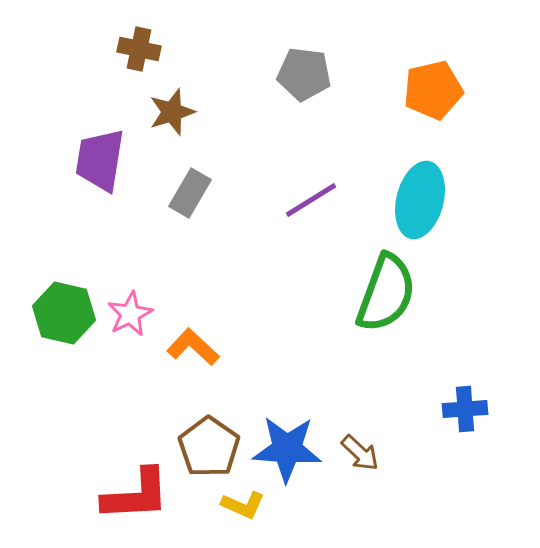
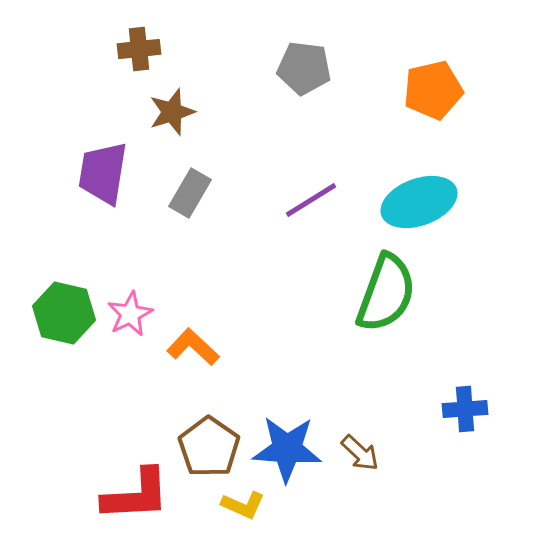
brown cross: rotated 18 degrees counterclockwise
gray pentagon: moved 6 px up
purple trapezoid: moved 3 px right, 13 px down
cyan ellipse: moved 1 px left, 2 px down; rotated 56 degrees clockwise
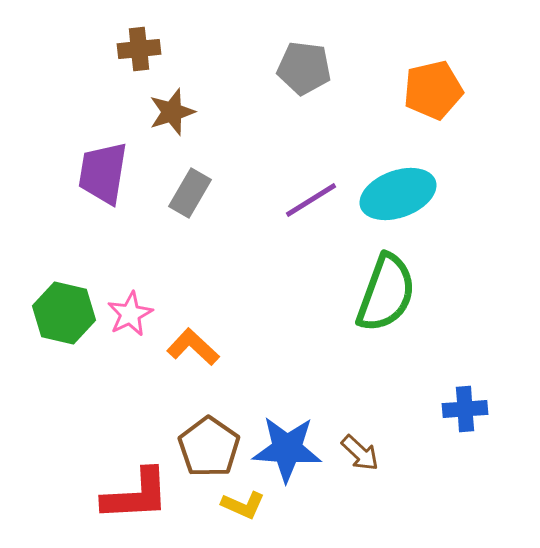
cyan ellipse: moved 21 px left, 8 px up
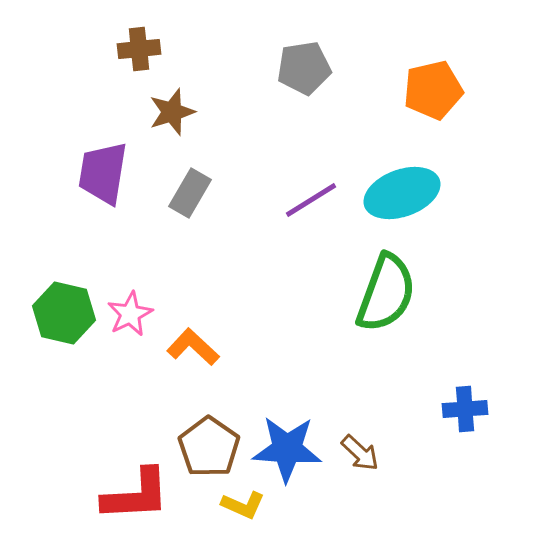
gray pentagon: rotated 16 degrees counterclockwise
cyan ellipse: moved 4 px right, 1 px up
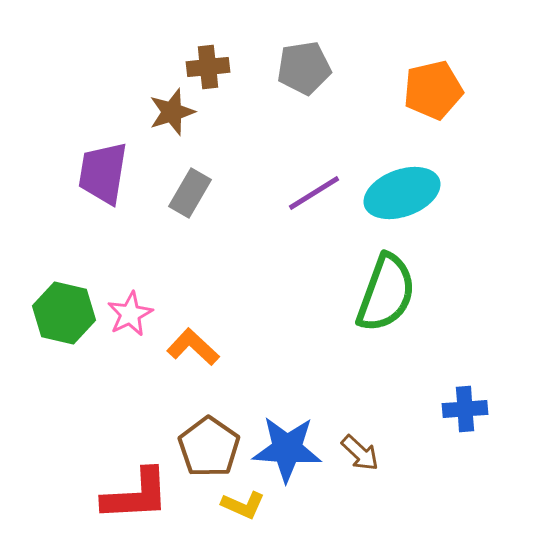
brown cross: moved 69 px right, 18 px down
purple line: moved 3 px right, 7 px up
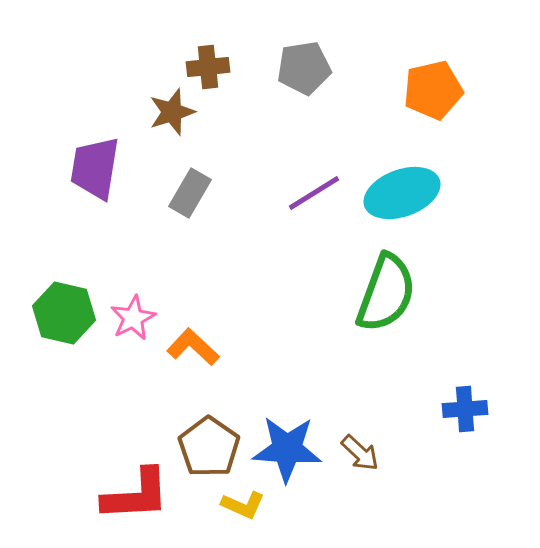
purple trapezoid: moved 8 px left, 5 px up
pink star: moved 3 px right, 4 px down
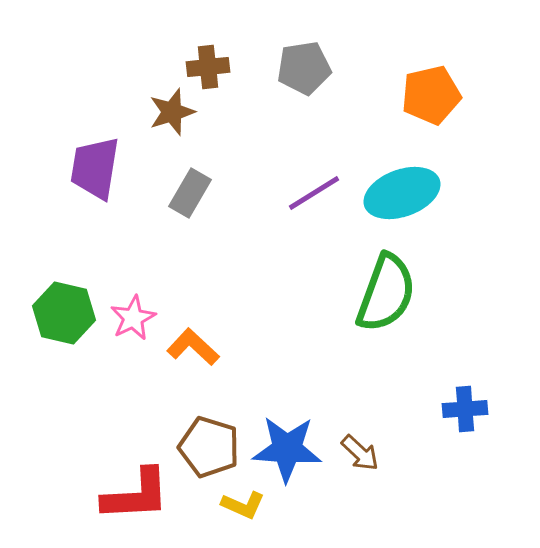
orange pentagon: moved 2 px left, 5 px down
brown pentagon: rotated 18 degrees counterclockwise
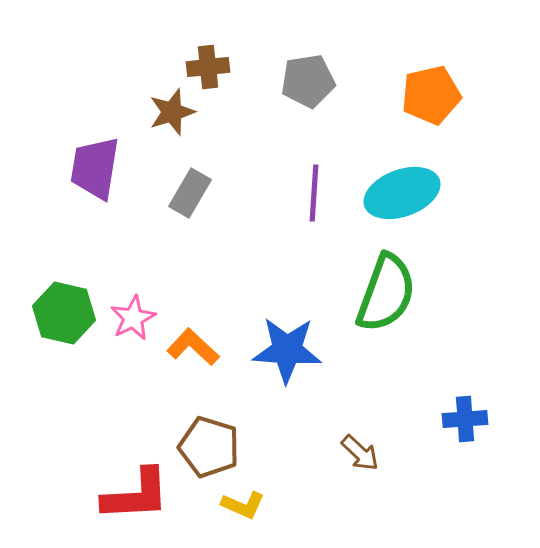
gray pentagon: moved 4 px right, 13 px down
purple line: rotated 54 degrees counterclockwise
blue cross: moved 10 px down
blue star: moved 99 px up
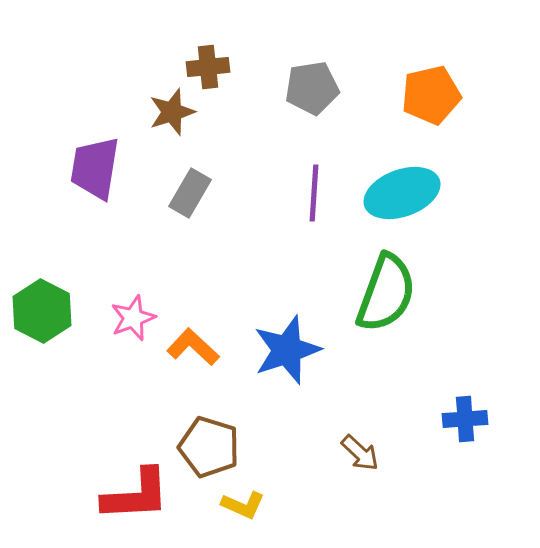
gray pentagon: moved 4 px right, 7 px down
green hexagon: moved 22 px left, 2 px up; rotated 14 degrees clockwise
pink star: rotated 6 degrees clockwise
blue star: rotated 22 degrees counterclockwise
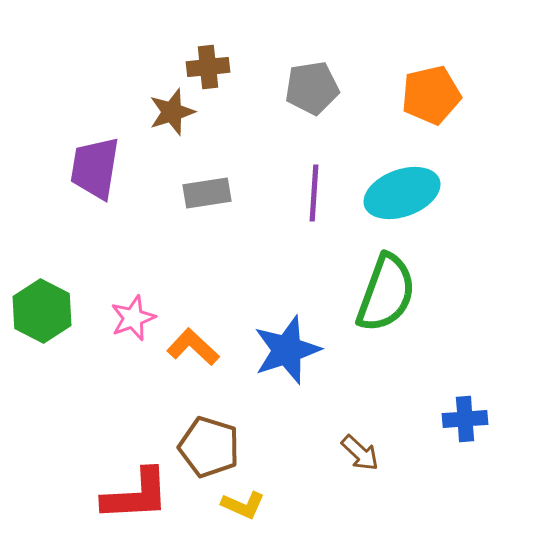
gray rectangle: moved 17 px right; rotated 51 degrees clockwise
